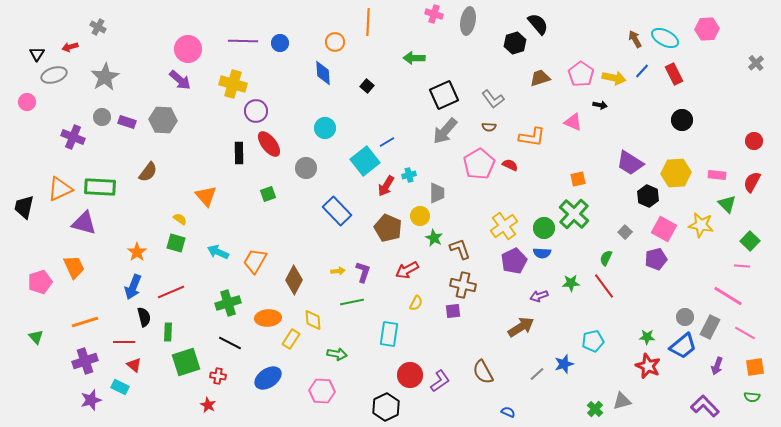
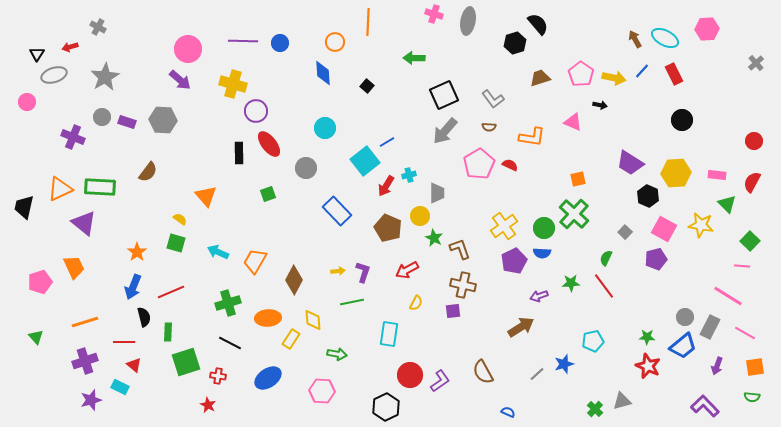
purple triangle at (84, 223): rotated 24 degrees clockwise
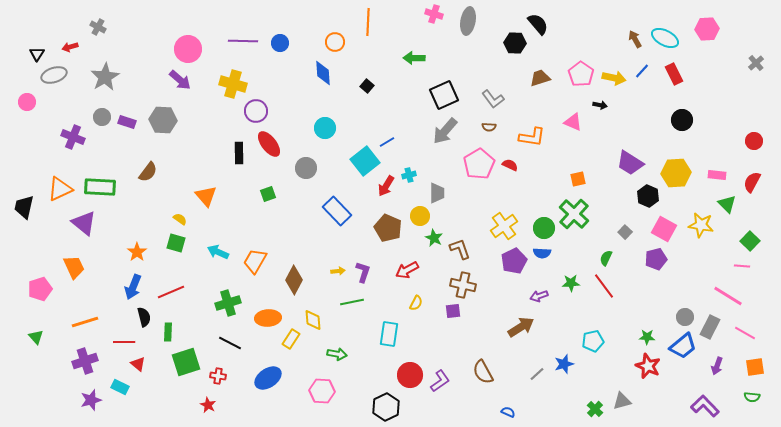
black hexagon at (515, 43): rotated 20 degrees clockwise
pink pentagon at (40, 282): moved 7 px down
red triangle at (134, 365): moved 4 px right, 1 px up
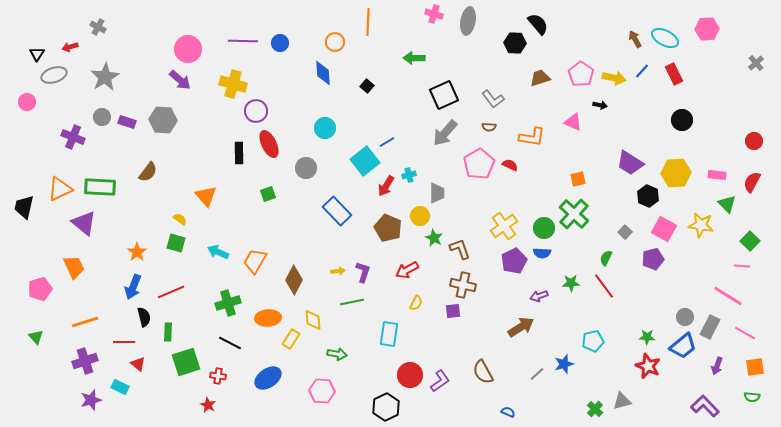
gray arrow at (445, 131): moved 2 px down
red ellipse at (269, 144): rotated 12 degrees clockwise
purple pentagon at (656, 259): moved 3 px left
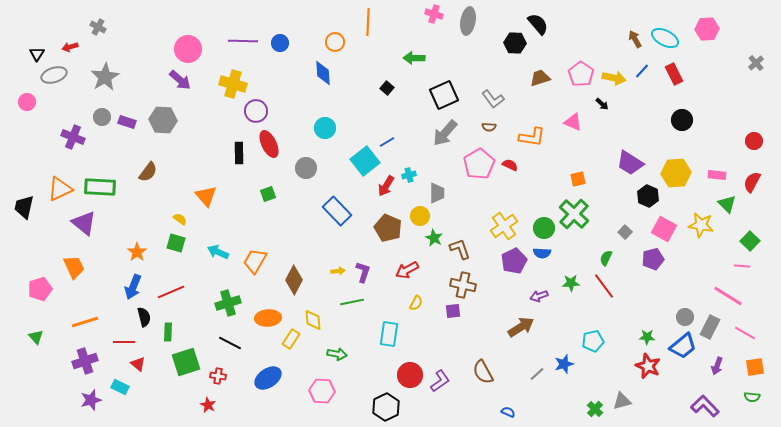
black square at (367, 86): moved 20 px right, 2 px down
black arrow at (600, 105): moved 2 px right, 1 px up; rotated 32 degrees clockwise
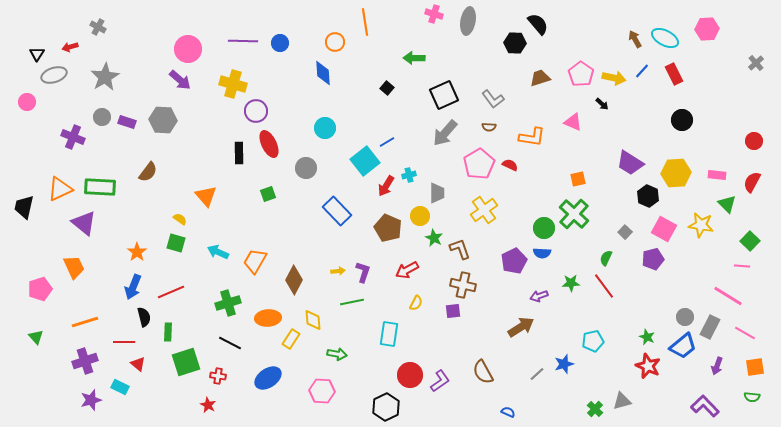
orange line at (368, 22): moved 3 px left; rotated 12 degrees counterclockwise
yellow cross at (504, 226): moved 20 px left, 16 px up
green star at (647, 337): rotated 21 degrees clockwise
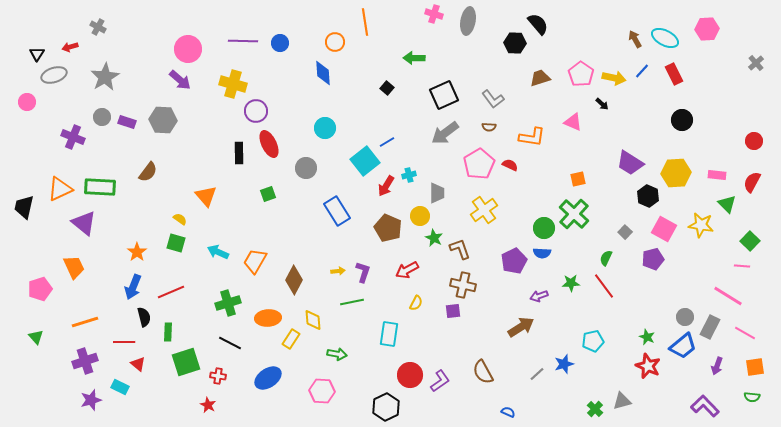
gray arrow at (445, 133): rotated 12 degrees clockwise
blue rectangle at (337, 211): rotated 12 degrees clockwise
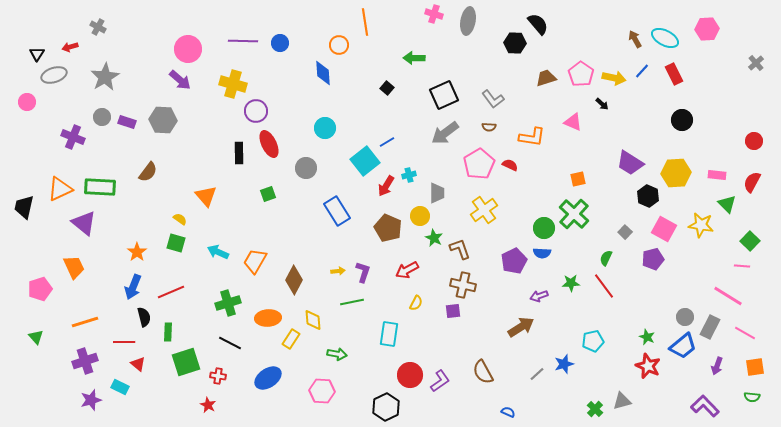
orange circle at (335, 42): moved 4 px right, 3 px down
brown trapezoid at (540, 78): moved 6 px right
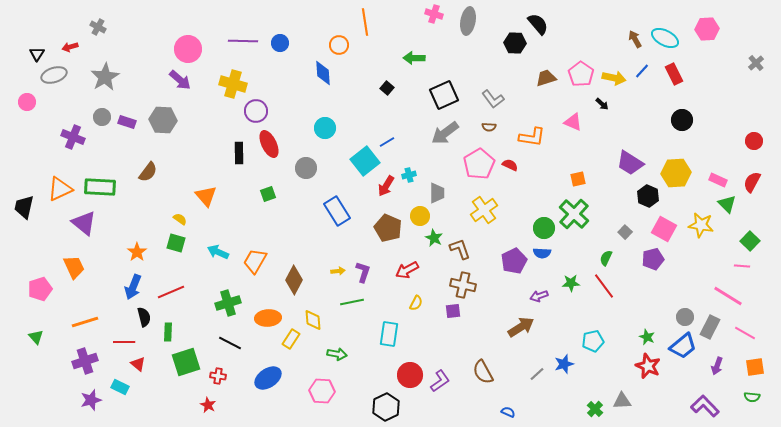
pink rectangle at (717, 175): moved 1 px right, 5 px down; rotated 18 degrees clockwise
gray triangle at (622, 401): rotated 12 degrees clockwise
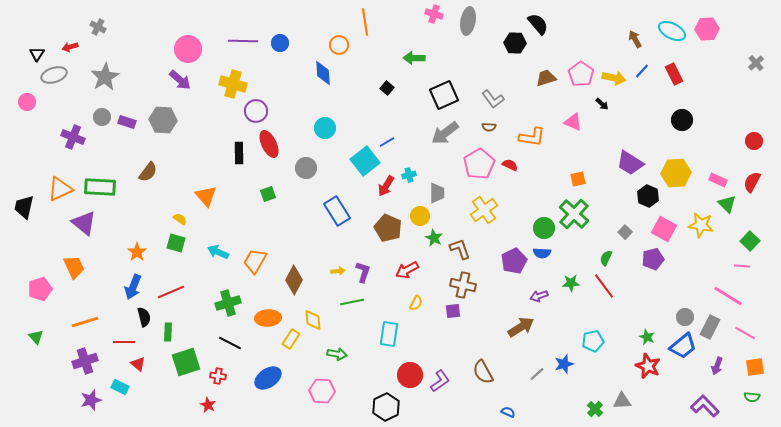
cyan ellipse at (665, 38): moved 7 px right, 7 px up
